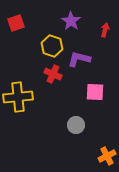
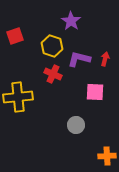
red square: moved 1 px left, 13 px down
red arrow: moved 29 px down
orange cross: rotated 24 degrees clockwise
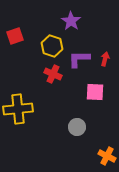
purple L-shape: rotated 15 degrees counterclockwise
yellow cross: moved 12 px down
gray circle: moved 1 px right, 2 px down
orange cross: rotated 30 degrees clockwise
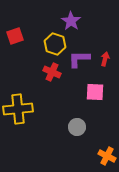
yellow hexagon: moved 3 px right, 2 px up
red cross: moved 1 px left, 2 px up
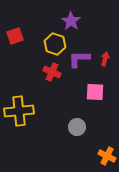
yellow cross: moved 1 px right, 2 px down
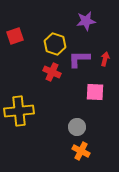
purple star: moved 15 px right; rotated 30 degrees clockwise
orange cross: moved 26 px left, 5 px up
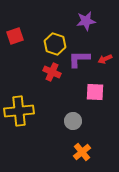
red arrow: rotated 128 degrees counterclockwise
gray circle: moved 4 px left, 6 px up
orange cross: moved 1 px right, 1 px down; rotated 24 degrees clockwise
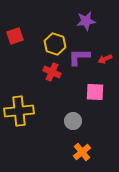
purple L-shape: moved 2 px up
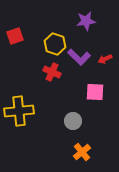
purple L-shape: rotated 135 degrees counterclockwise
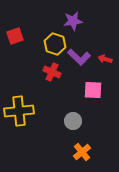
purple star: moved 13 px left
red arrow: rotated 40 degrees clockwise
pink square: moved 2 px left, 2 px up
